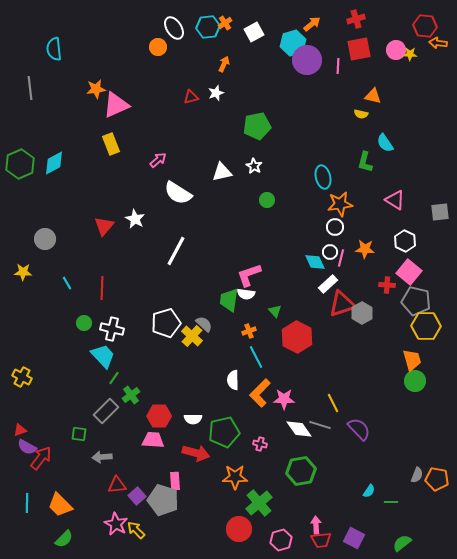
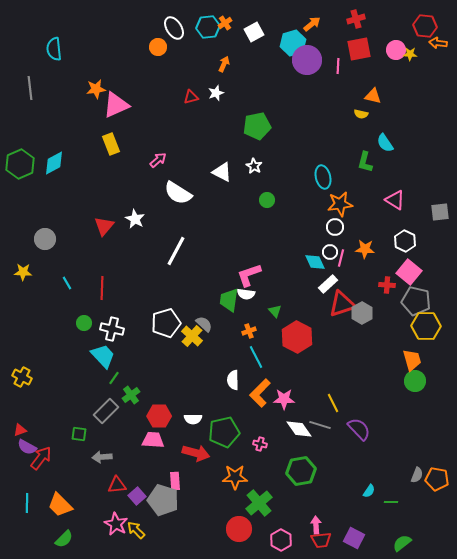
white triangle at (222, 172): rotated 40 degrees clockwise
pink hexagon at (281, 540): rotated 15 degrees counterclockwise
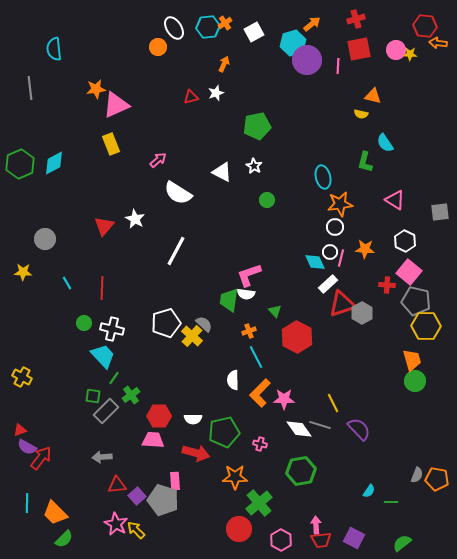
green square at (79, 434): moved 14 px right, 38 px up
orange trapezoid at (60, 505): moved 5 px left, 8 px down
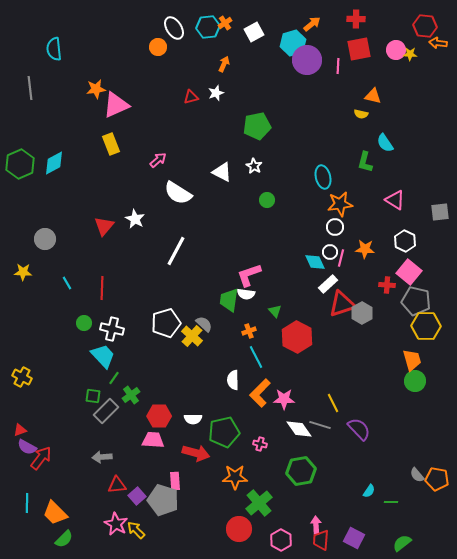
red cross at (356, 19): rotated 18 degrees clockwise
gray semicircle at (417, 475): rotated 119 degrees clockwise
red trapezoid at (321, 540): rotated 100 degrees clockwise
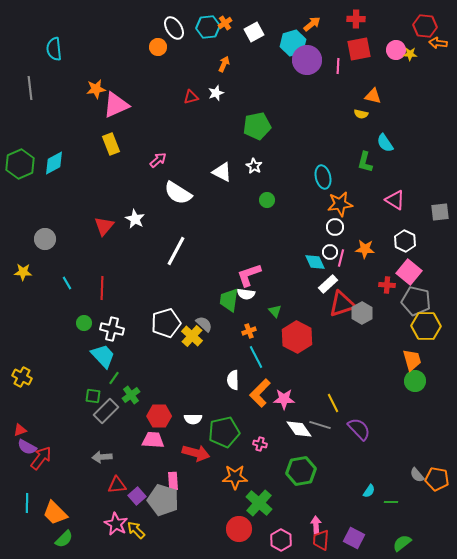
pink rectangle at (175, 481): moved 2 px left
green cross at (259, 503): rotated 8 degrees counterclockwise
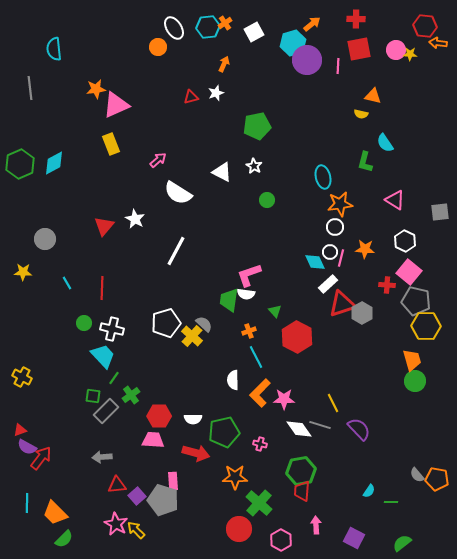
red trapezoid at (321, 540): moved 19 px left, 49 px up
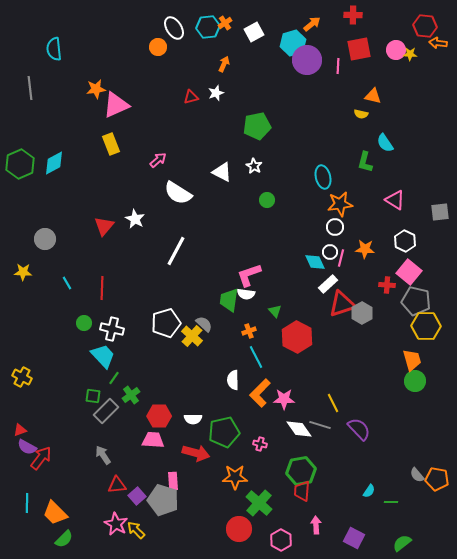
red cross at (356, 19): moved 3 px left, 4 px up
gray arrow at (102, 457): moved 1 px right, 2 px up; rotated 60 degrees clockwise
